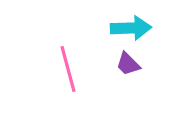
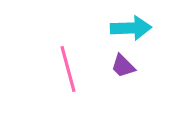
purple trapezoid: moved 5 px left, 2 px down
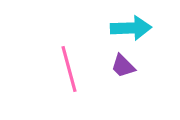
pink line: moved 1 px right
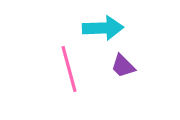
cyan arrow: moved 28 px left
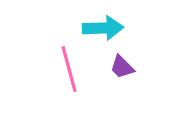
purple trapezoid: moved 1 px left, 1 px down
